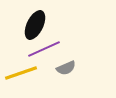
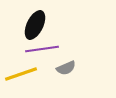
purple line: moved 2 px left; rotated 16 degrees clockwise
yellow line: moved 1 px down
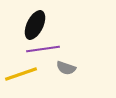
purple line: moved 1 px right
gray semicircle: rotated 42 degrees clockwise
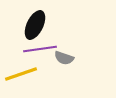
purple line: moved 3 px left
gray semicircle: moved 2 px left, 10 px up
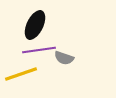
purple line: moved 1 px left, 1 px down
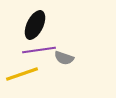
yellow line: moved 1 px right
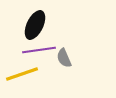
gray semicircle: rotated 48 degrees clockwise
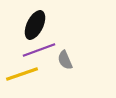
purple line: rotated 12 degrees counterclockwise
gray semicircle: moved 1 px right, 2 px down
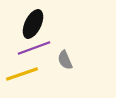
black ellipse: moved 2 px left, 1 px up
purple line: moved 5 px left, 2 px up
